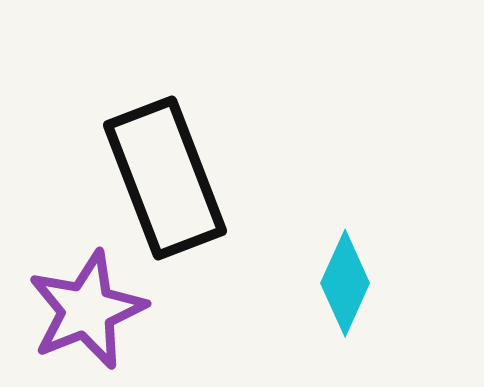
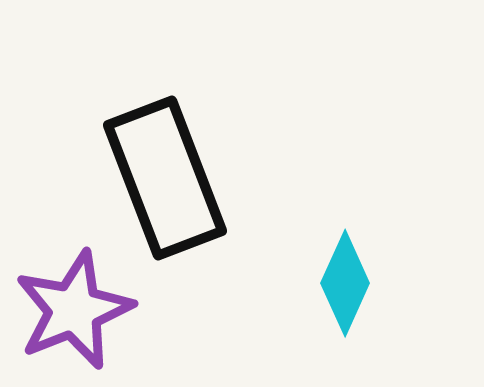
purple star: moved 13 px left
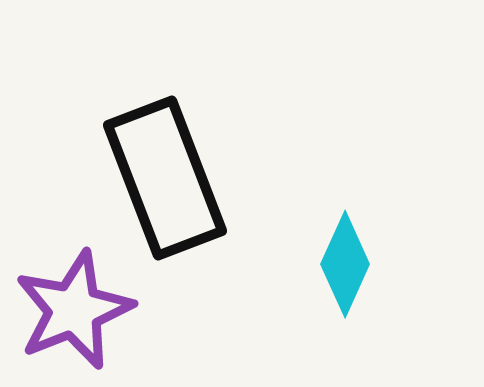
cyan diamond: moved 19 px up
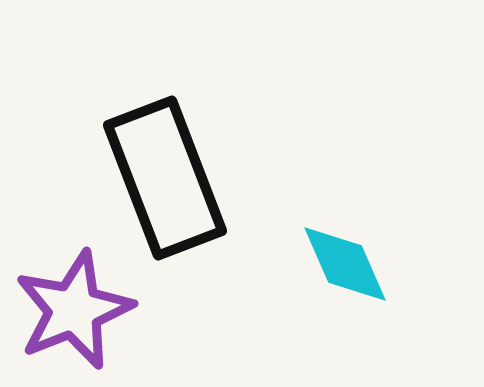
cyan diamond: rotated 48 degrees counterclockwise
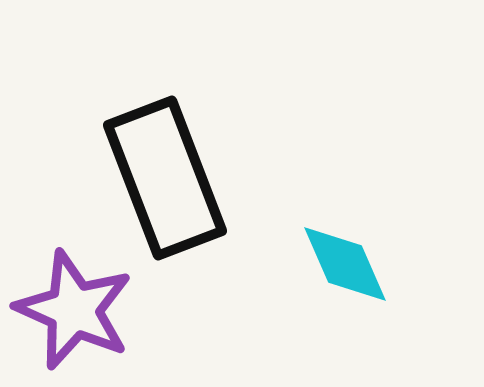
purple star: rotated 26 degrees counterclockwise
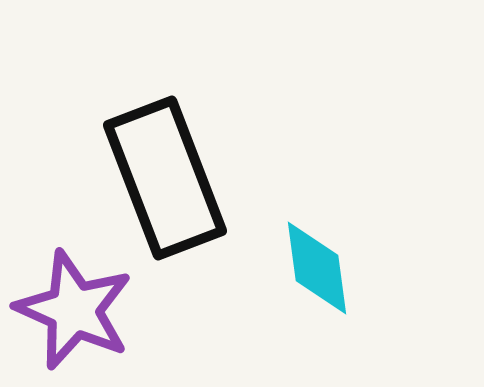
cyan diamond: moved 28 px left, 4 px down; rotated 16 degrees clockwise
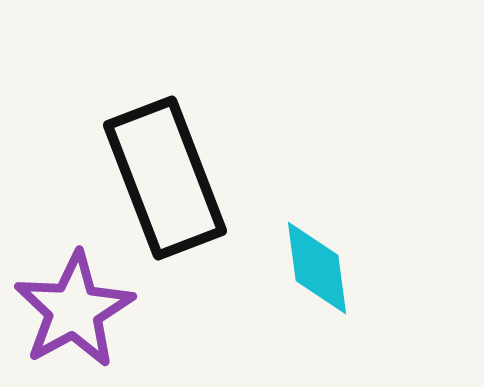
purple star: rotated 19 degrees clockwise
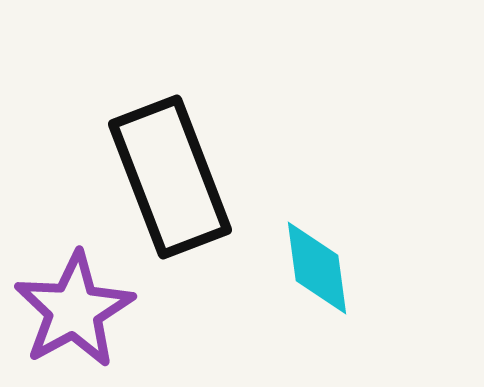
black rectangle: moved 5 px right, 1 px up
